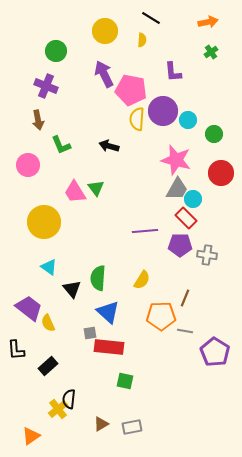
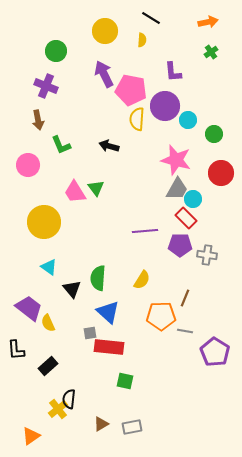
purple circle at (163, 111): moved 2 px right, 5 px up
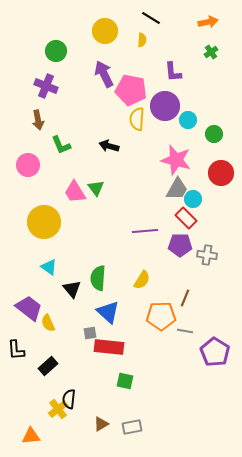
orange triangle at (31, 436): rotated 30 degrees clockwise
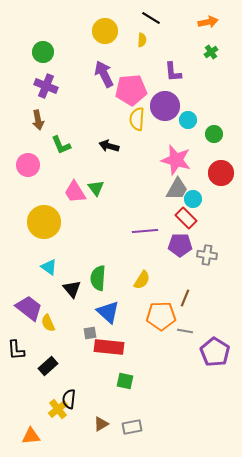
green circle at (56, 51): moved 13 px left, 1 px down
pink pentagon at (131, 90): rotated 16 degrees counterclockwise
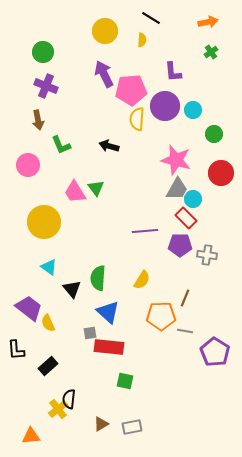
cyan circle at (188, 120): moved 5 px right, 10 px up
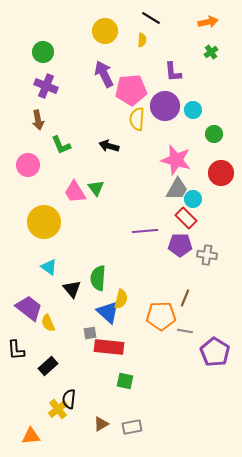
yellow semicircle at (142, 280): moved 21 px left, 19 px down; rotated 18 degrees counterclockwise
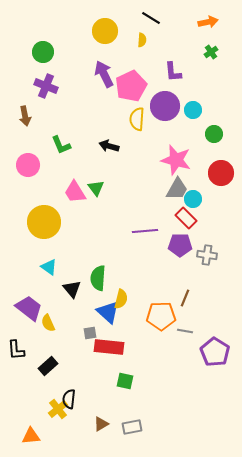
pink pentagon at (131, 90): moved 4 px up; rotated 20 degrees counterclockwise
brown arrow at (38, 120): moved 13 px left, 4 px up
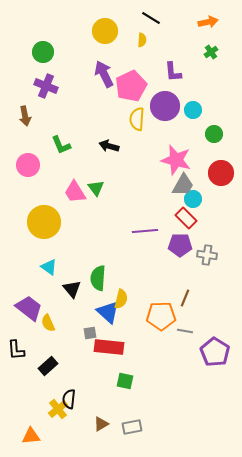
gray trapezoid at (177, 189): moved 6 px right, 4 px up
